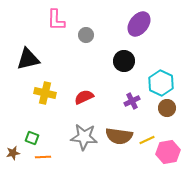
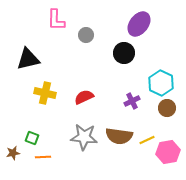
black circle: moved 8 px up
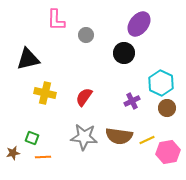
red semicircle: rotated 30 degrees counterclockwise
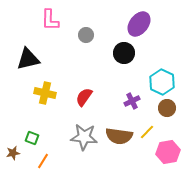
pink L-shape: moved 6 px left
cyan hexagon: moved 1 px right, 1 px up
yellow line: moved 8 px up; rotated 21 degrees counterclockwise
orange line: moved 4 px down; rotated 56 degrees counterclockwise
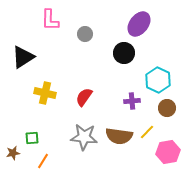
gray circle: moved 1 px left, 1 px up
black triangle: moved 5 px left, 2 px up; rotated 20 degrees counterclockwise
cyan hexagon: moved 4 px left, 2 px up
purple cross: rotated 21 degrees clockwise
green square: rotated 24 degrees counterclockwise
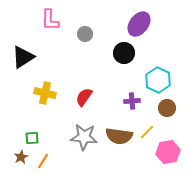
brown star: moved 8 px right, 4 px down; rotated 16 degrees counterclockwise
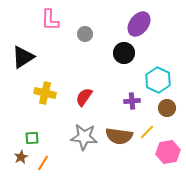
orange line: moved 2 px down
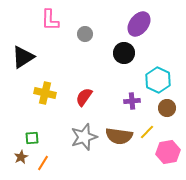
gray star: rotated 24 degrees counterclockwise
